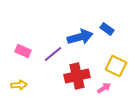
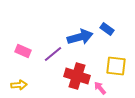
yellow square: rotated 20 degrees counterclockwise
red cross: rotated 30 degrees clockwise
pink arrow: moved 4 px left; rotated 96 degrees counterclockwise
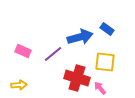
yellow square: moved 11 px left, 4 px up
red cross: moved 2 px down
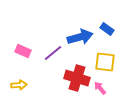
purple line: moved 1 px up
